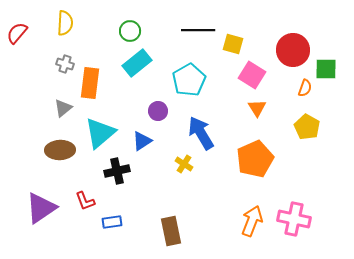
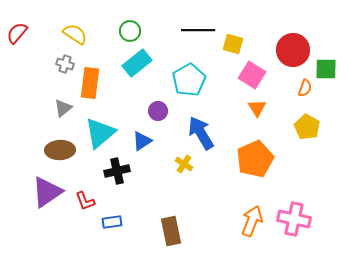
yellow semicircle: moved 10 px right, 11 px down; rotated 60 degrees counterclockwise
purple triangle: moved 6 px right, 16 px up
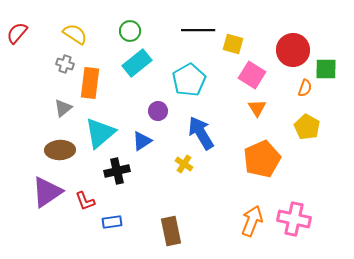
orange pentagon: moved 7 px right
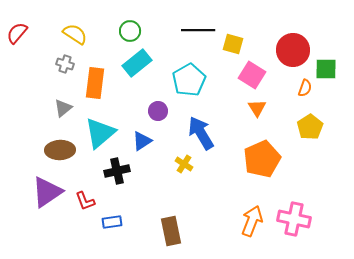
orange rectangle: moved 5 px right
yellow pentagon: moved 3 px right; rotated 10 degrees clockwise
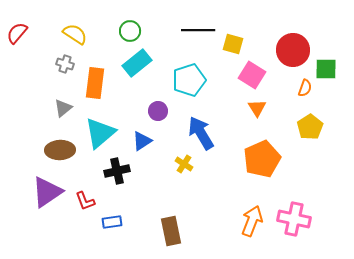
cyan pentagon: rotated 12 degrees clockwise
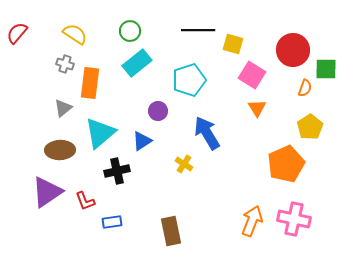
orange rectangle: moved 5 px left
blue arrow: moved 6 px right
orange pentagon: moved 24 px right, 5 px down
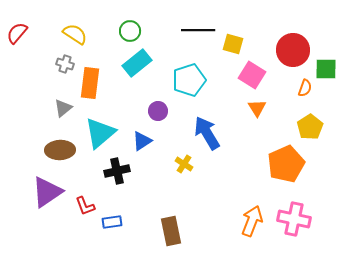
red L-shape: moved 5 px down
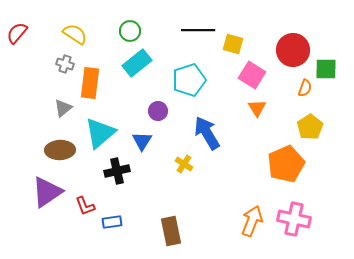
blue triangle: rotated 25 degrees counterclockwise
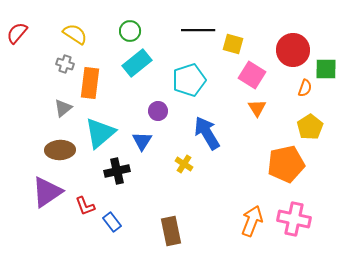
orange pentagon: rotated 12 degrees clockwise
blue rectangle: rotated 60 degrees clockwise
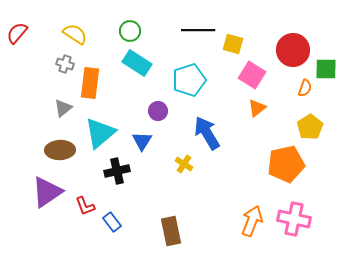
cyan rectangle: rotated 72 degrees clockwise
orange triangle: rotated 24 degrees clockwise
